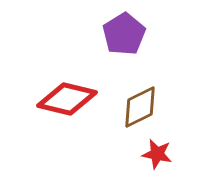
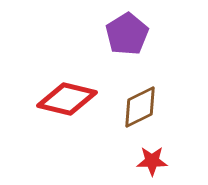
purple pentagon: moved 3 px right
red star: moved 5 px left, 7 px down; rotated 12 degrees counterclockwise
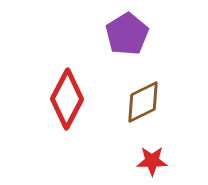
red diamond: rotated 76 degrees counterclockwise
brown diamond: moved 3 px right, 5 px up
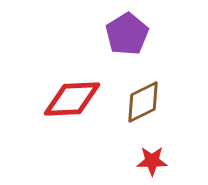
red diamond: moved 5 px right; rotated 60 degrees clockwise
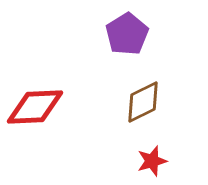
red diamond: moved 37 px left, 8 px down
red star: rotated 16 degrees counterclockwise
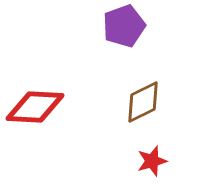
purple pentagon: moved 3 px left, 8 px up; rotated 12 degrees clockwise
red diamond: rotated 6 degrees clockwise
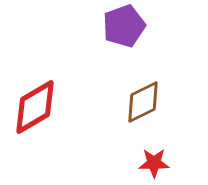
red diamond: rotated 34 degrees counterclockwise
red star: moved 2 px right, 2 px down; rotated 16 degrees clockwise
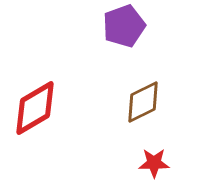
red diamond: moved 1 px down
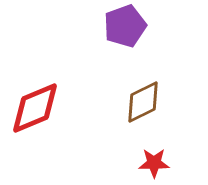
purple pentagon: moved 1 px right
red diamond: rotated 8 degrees clockwise
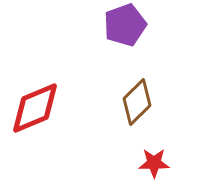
purple pentagon: moved 1 px up
brown diamond: moved 6 px left; rotated 18 degrees counterclockwise
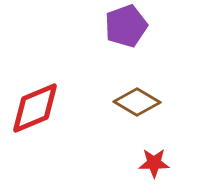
purple pentagon: moved 1 px right, 1 px down
brown diamond: rotated 75 degrees clockwise
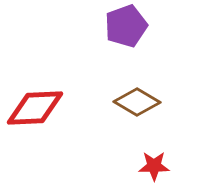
red diamond: rotated 20 degrees clockwise
red star: moved 3 px down
